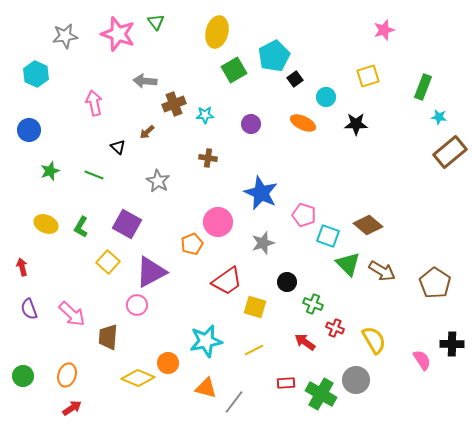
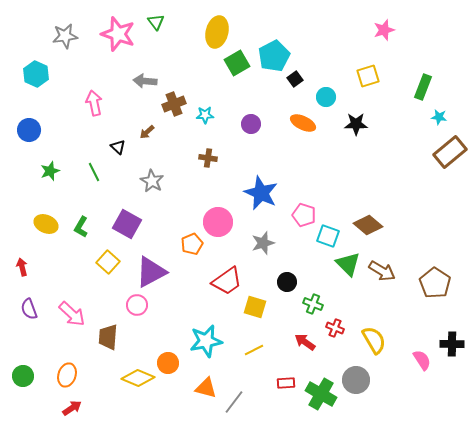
green square at (234, 70): moved 3 px right, 7 px up
green line at (94, 175): moved 3 px up; rotated 42 degrees clockwise
gray star at (158, 181): moved 6 px left
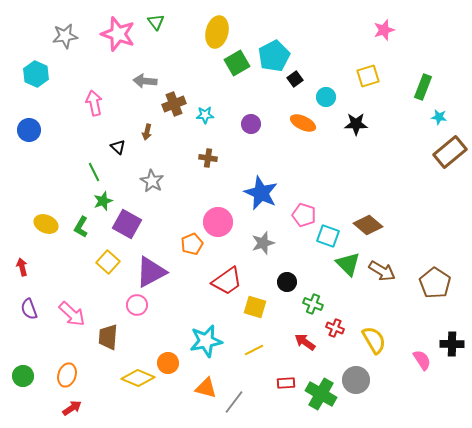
brown arrow at (147, 132): rotated 35 degrees counterclockwise
green star at (50, 171): moved 53 px right, 30 px down
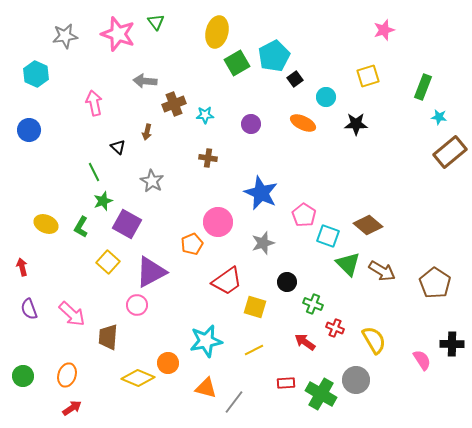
pink pentagon at (304, 215): rotated 15 degrees clockwise
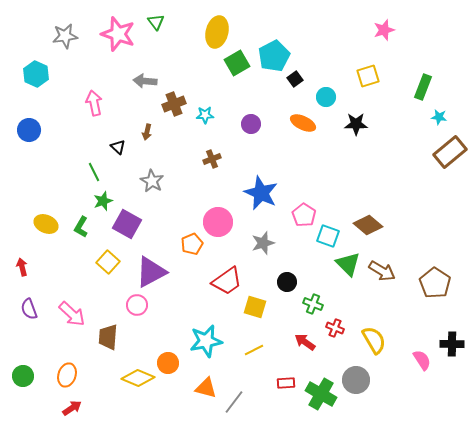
brown cross at (208, 158): moved 4 px right, 1 px down; rotated 30 degrees counterclockwise
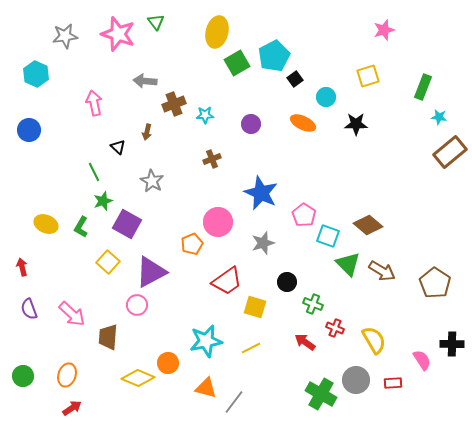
yellow line at (254, 350): moved 3 px left, 2 px up
red rectangle at (286, 383): moved 107 px right
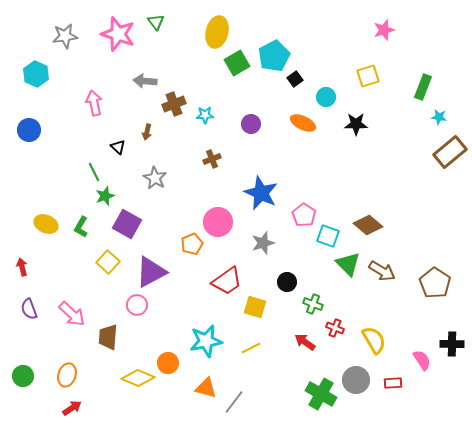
gray star at (152, 181): moved 3 px right, 3 px up
green star at (103, 201): moved 2 px right, 5 px up
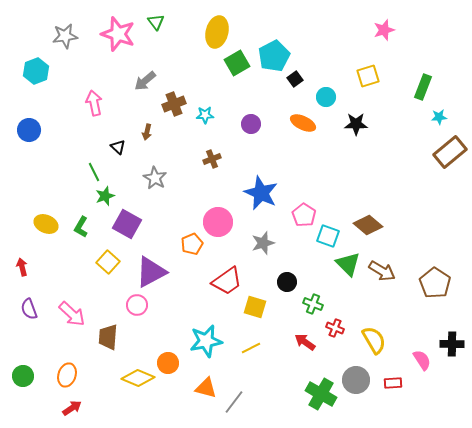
cyan hexagon at (36, 74): moved 3 px up; rotated 15 degrees clockwise
gray arrow at (145, 81): rotated 45 degrees counterclockwise
cyan star at (439, 117): rotated 14 degrees counterclockwise
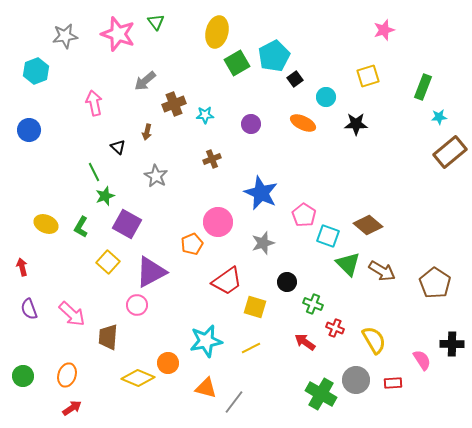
gray star at (155, 178): moved 1 px right, 2 px up
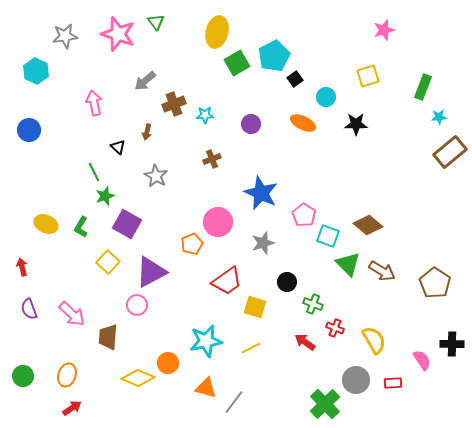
cyan hexagon at (36, 71): rotated 15 degrees counterclockwise
green cross at (321, 394): moved 4 px right, 10 px down; rotated 16 degrees clockwise
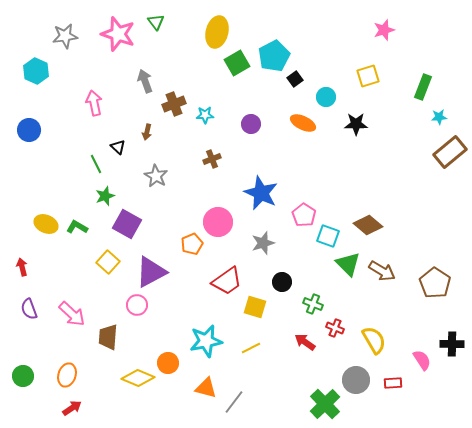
gray arrow at (145, 81): rotated 110 degrees clockwise
green line at (94, 172): moved 2 px right, 8 px up
green L-shape at (81, 227): moved 4 px left; rotated 90 degrees clockwise
black circle at (287, 282): moved 5 px left
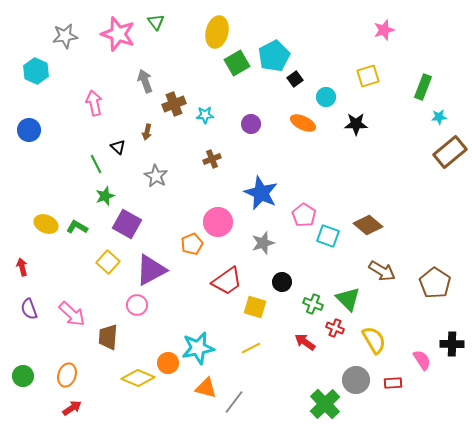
green triangle at (348, 264): moved 35 px down
purple triangle at (151, 272): moved 2 px up
cyan star at (206, 341): moved 8 px left, 7 px down
